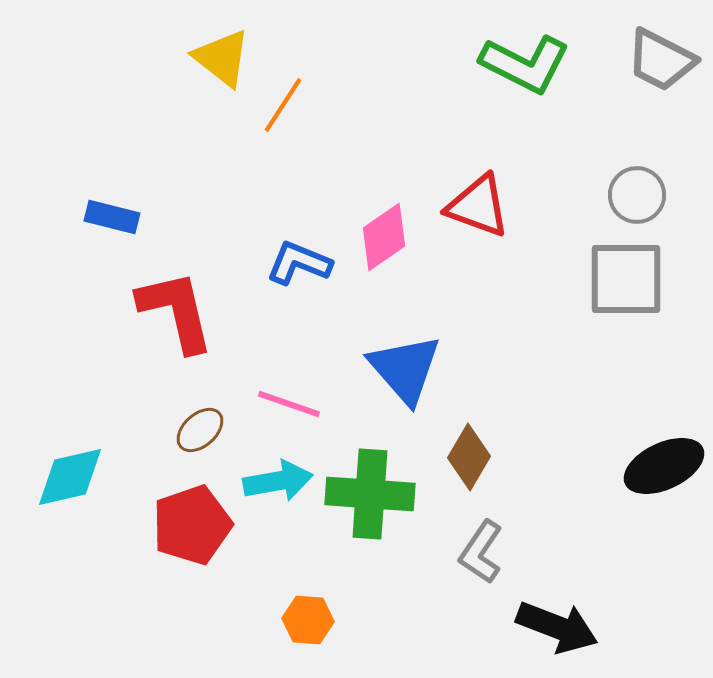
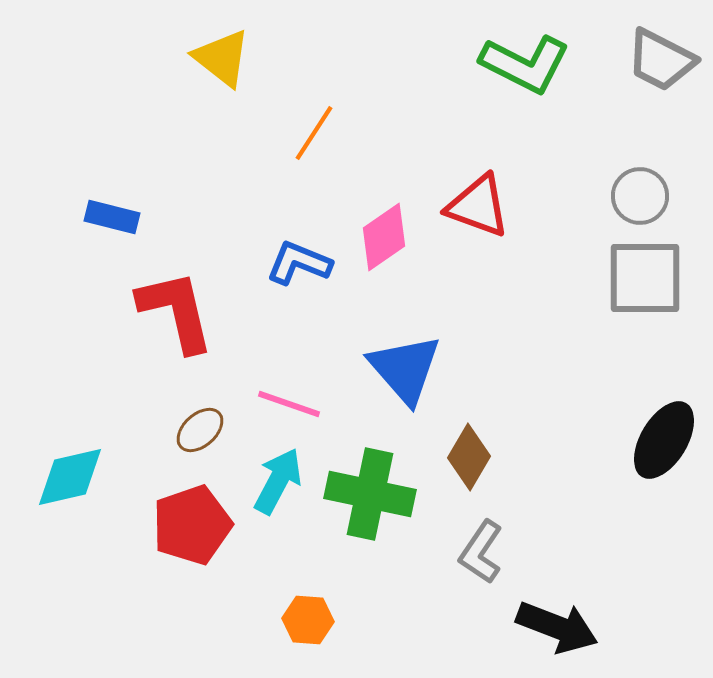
orange line: moved 31 px right, 28 px down
gray circle: moved 3 px right, 1 px down
gray square: moved 19 px right, 1 px up
black ellipse: moved 26 px up; rotated 34 degrees counterclockwise
cyan arrow: rotated 52 degrees counterclockwise
green cross: rotated 8 degrees clockwise
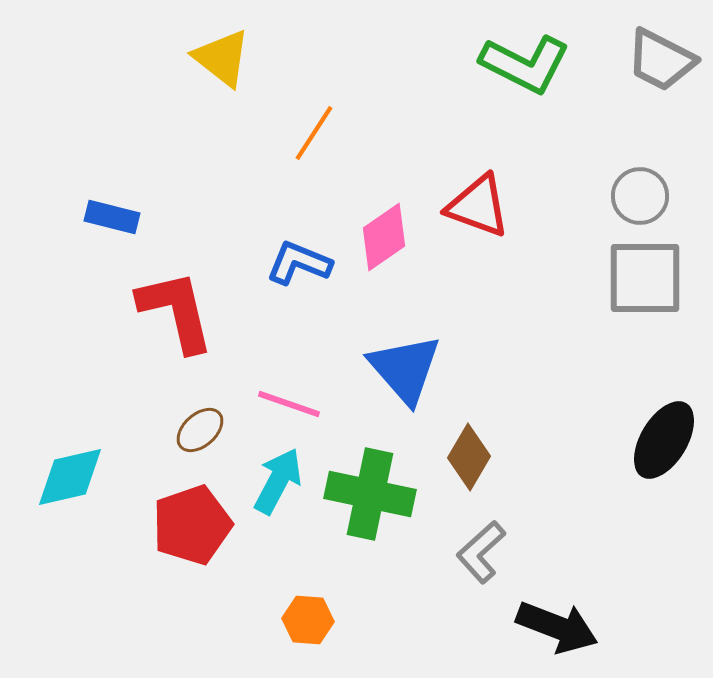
gray L-shape: rotated 14 degrees clockwise
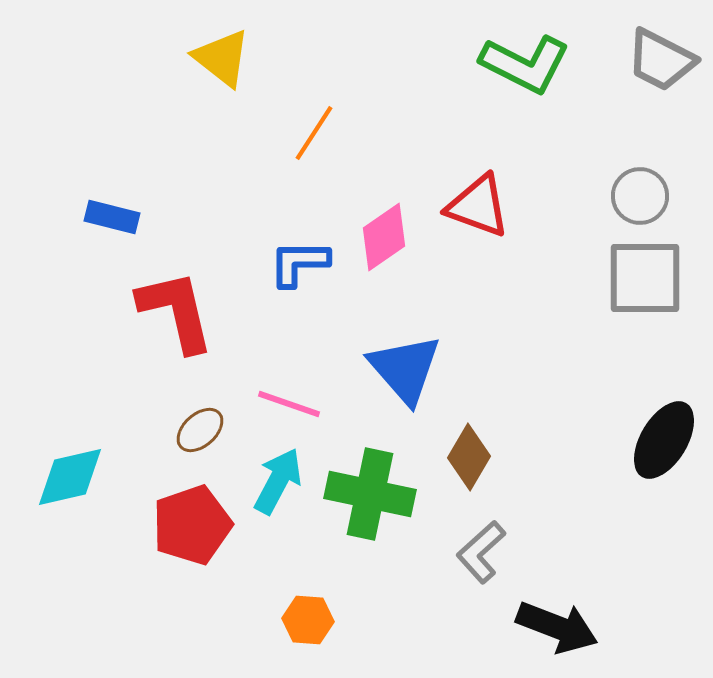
blue L-shape: rotated 22 degrees counterclockwise
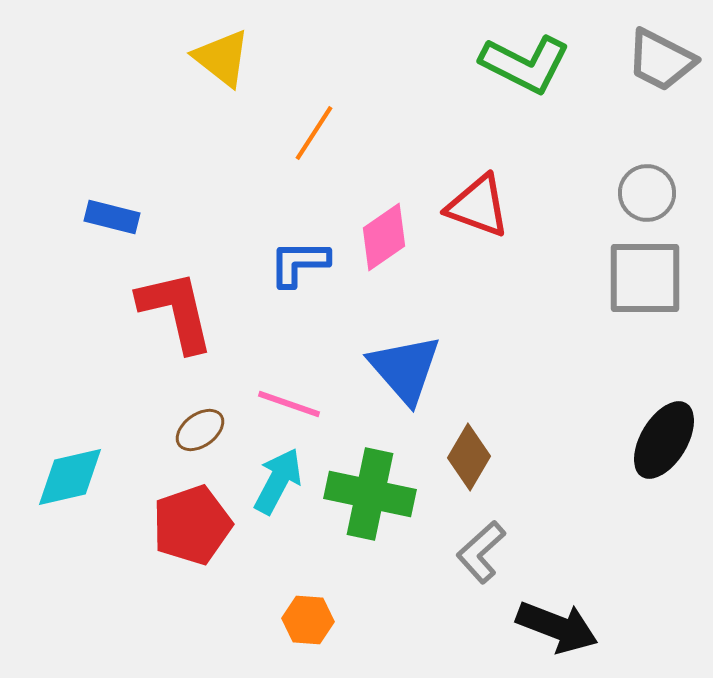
gray circle: moved 7 px right, 3 px up
brown ellipse: rotated 6 degrees clockwise
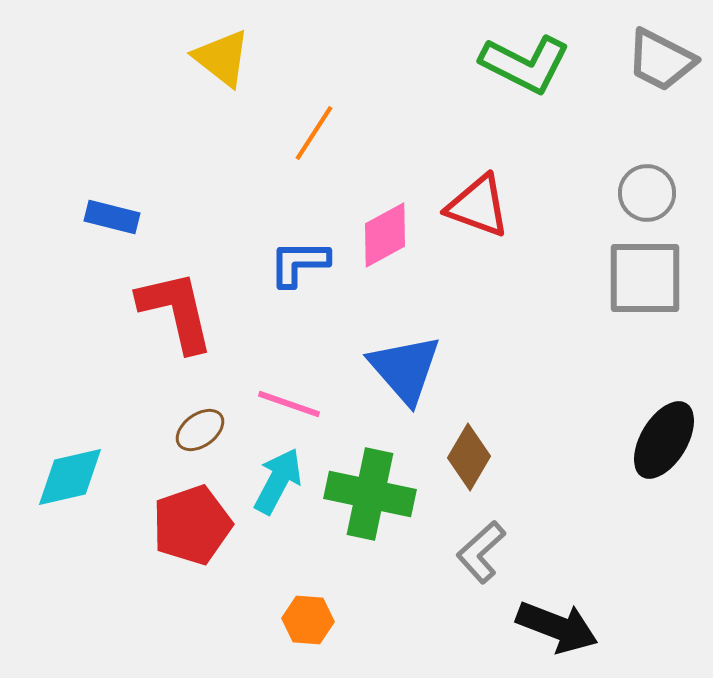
pink diamond: moved 1 px right, 2 px up; rotated 6 degrees clockwise
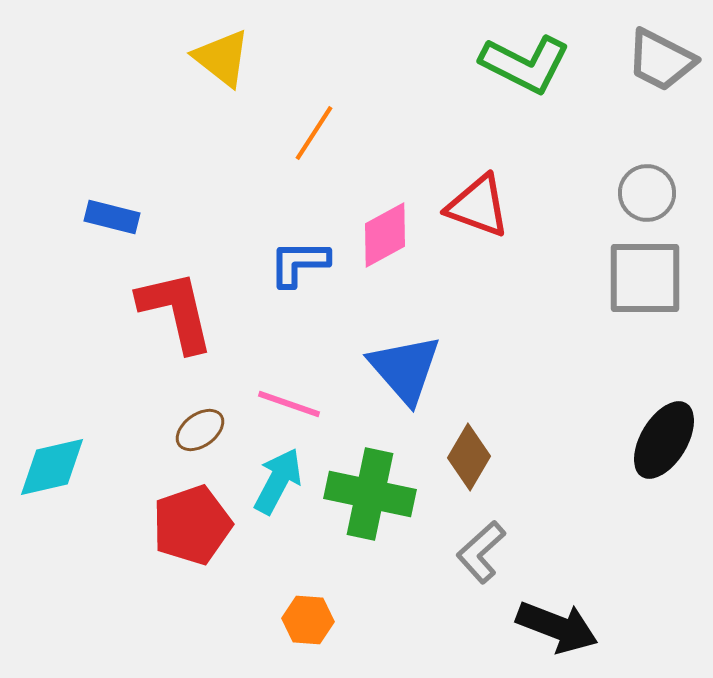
cyan diamond: moved 18 px left, 10 px up
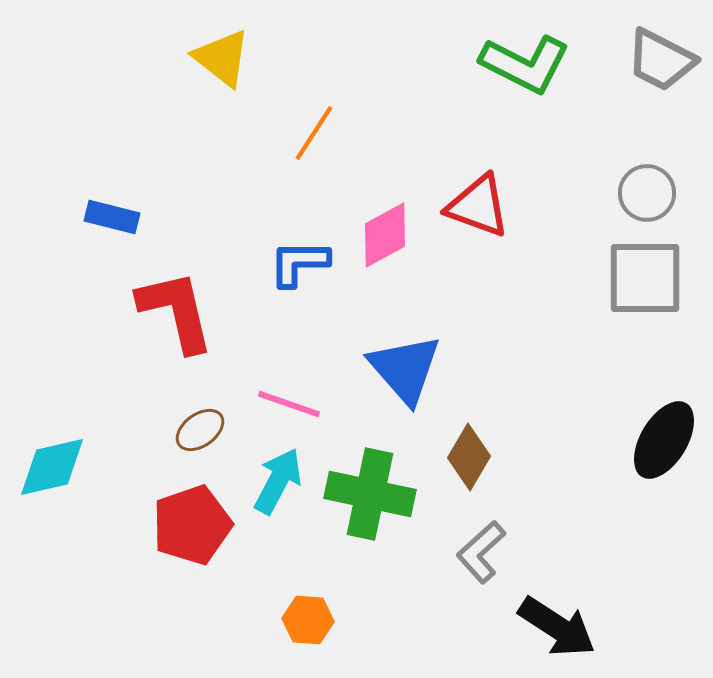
black arrow: rotated 12 degrees clockwise
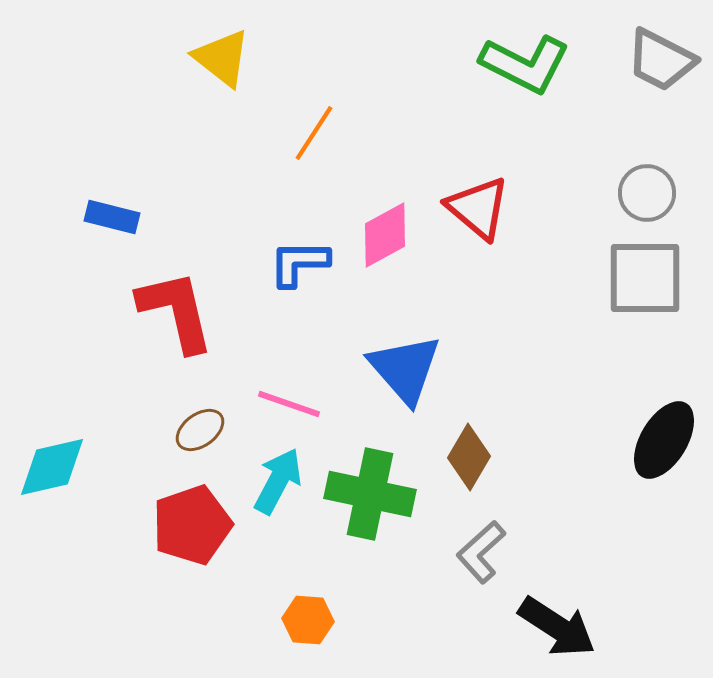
red triangle: moved 2 px down; rotated 20 degrees clockwise
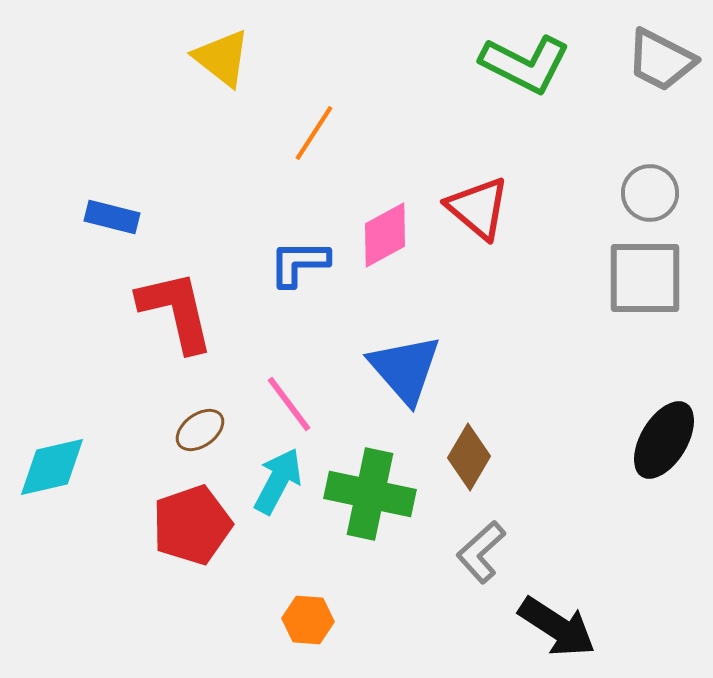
gray circle: moved 3 px right
pink line: rotated 34 degrees clockwise
